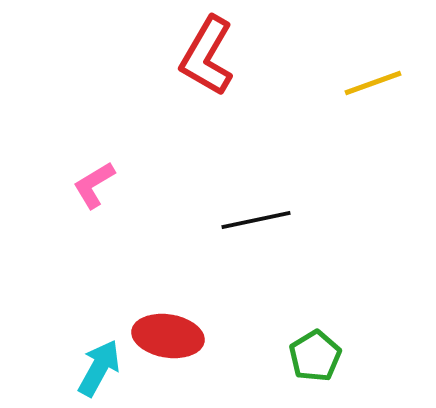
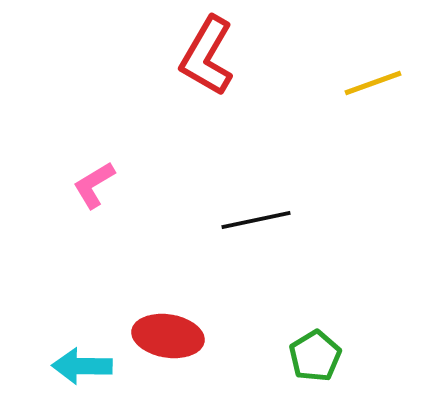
cyan arrow: moved 17 px left, 2 px up; rotated 118 degrees counterclockwise
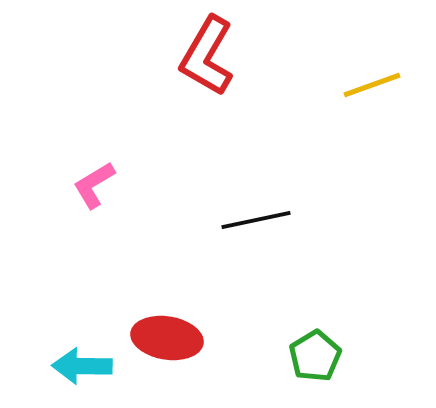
yellow line: moved 1 px left, 2 px down
red ellipse: moved 1 px left, 2 px down
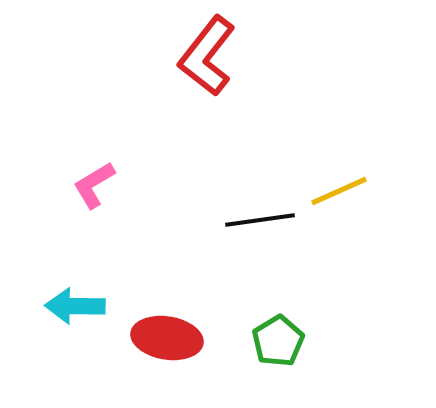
red L-shape: rotated 8 degrees clockwise
yellow line: moved 33 px left, 106 px down; rotated 4 degrees counterclockwise
black line: moved 4 px right; rotated 4 degrees clockwise
green pentagon: moved 37 px left, 15 px up
cyan arrow: moved 7 px left, 60 px up
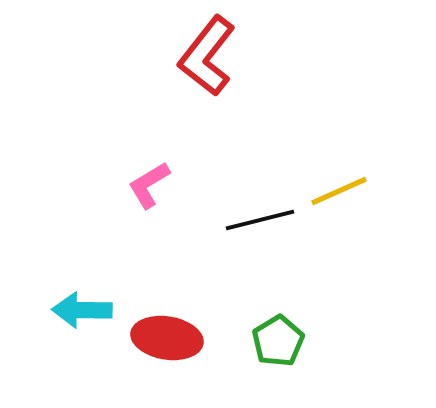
pink L-shape: moved 55 px right
black line: rotated 6 degrees counterclockwise
cyan arrow: moved 7 px right, 4 px down
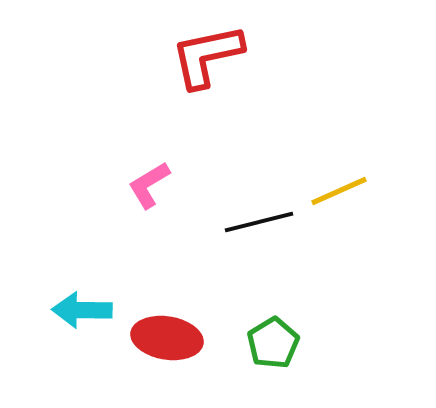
red L-shape: rotated 40 degrees clockwise
black line: moved 1 px left, 2 px down
green pentagon: moved 5 px left, 2 px down
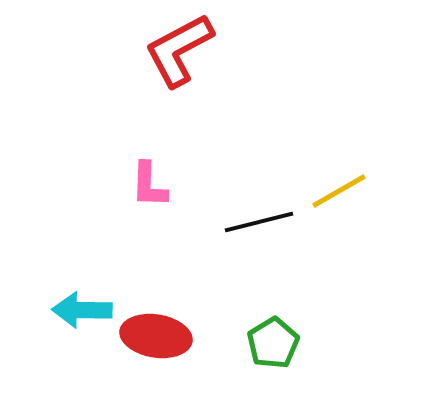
red L-shape: moved 28 px left, 6 px up; rotated 16 degrees counterclockwise
pink L-shape: rotated 57 degrees counterclockwise
yellow line: rotated 6 degrees counterclockwise
red ellipse: moved 11 px left, 2 px up
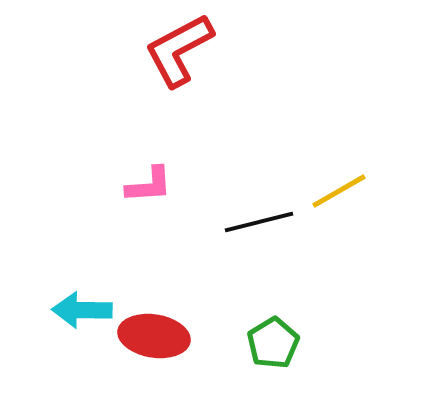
pink L-shape: rotated 96 degrees counterclockwise
red ellipse: moved 2 px left
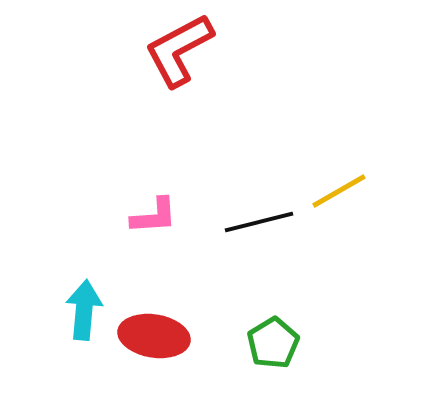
pink L-shape: moved 5 px right, 31 px down
cyan arrow: moved 2 px right; rotated 94 degrees clockwise
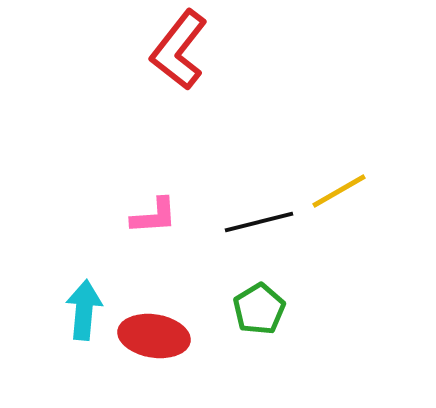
red L-shape: rotated 24 degrees counterclockwise
green pentagon: moved 14 px left, 34 px up
